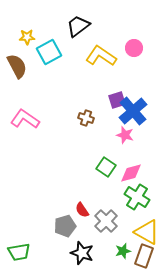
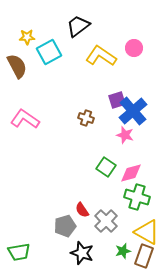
green cross: rotated 15 degrees counterclockwise
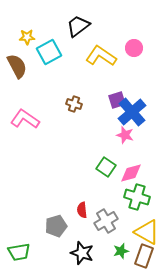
blue cross: moved 1 px left, 1 px down
brown cross: moved 12 px left, 14 px up
red semicircle: rotated 28 degrees clockwise
gray cross: rotated 15 degrees clockwise
gray pentagon: moved 9 px left
green star: moved 2 px left
